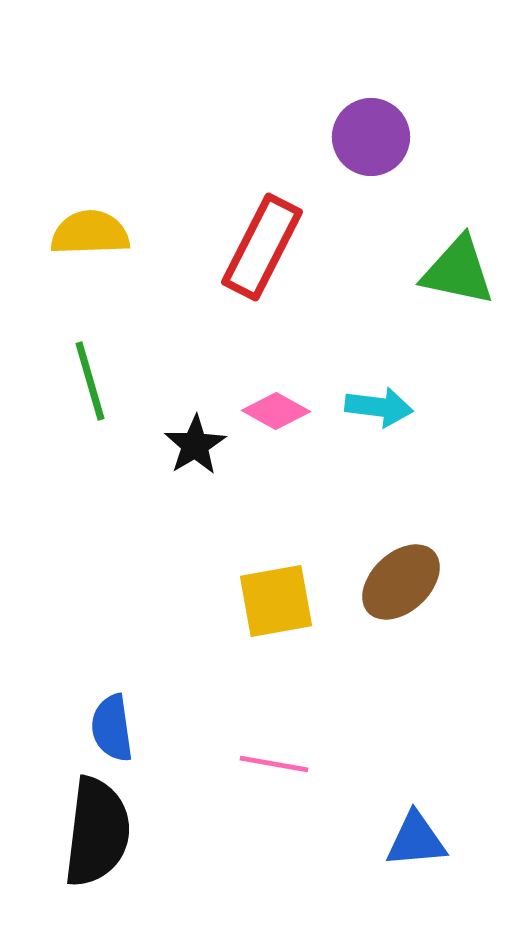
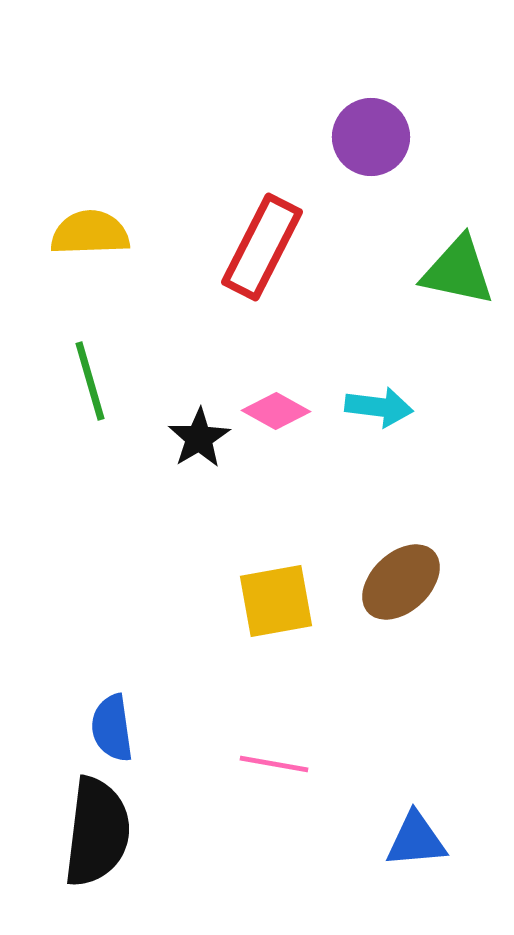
black star: moved 4 px right, 7 px up
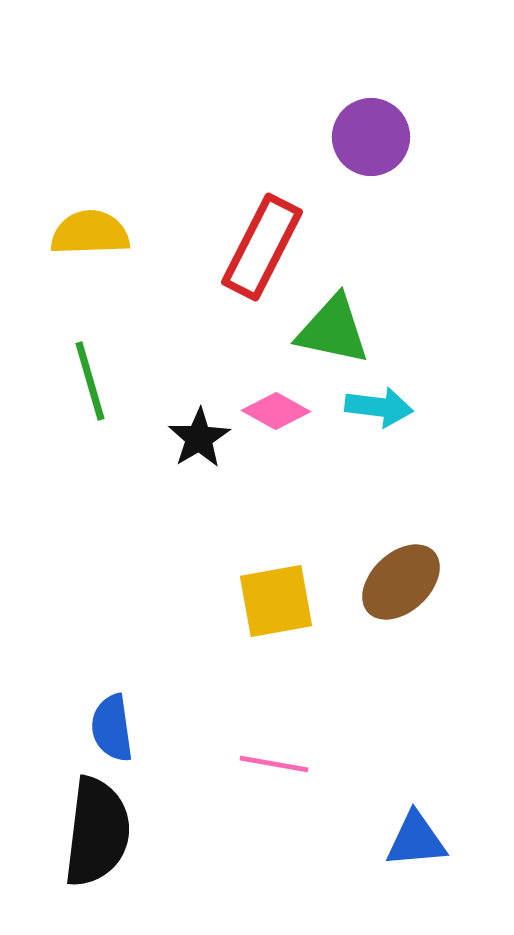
green triangle: moved 125 px left, 59 px down
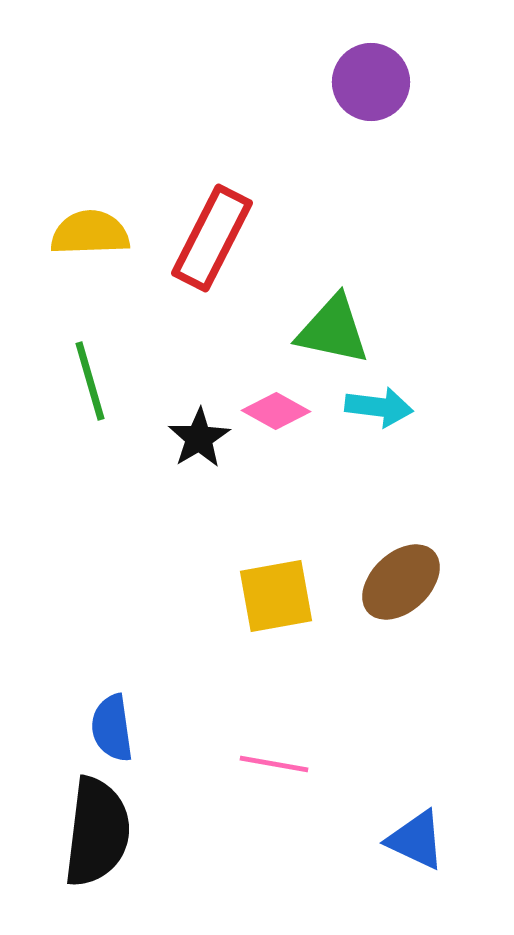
purple circle: moved 55 px up
red rectangle: moved 50 px left, 9 px up
yellow square: moved 5 px up
blue triangle: rotated 30 degrees clockwise
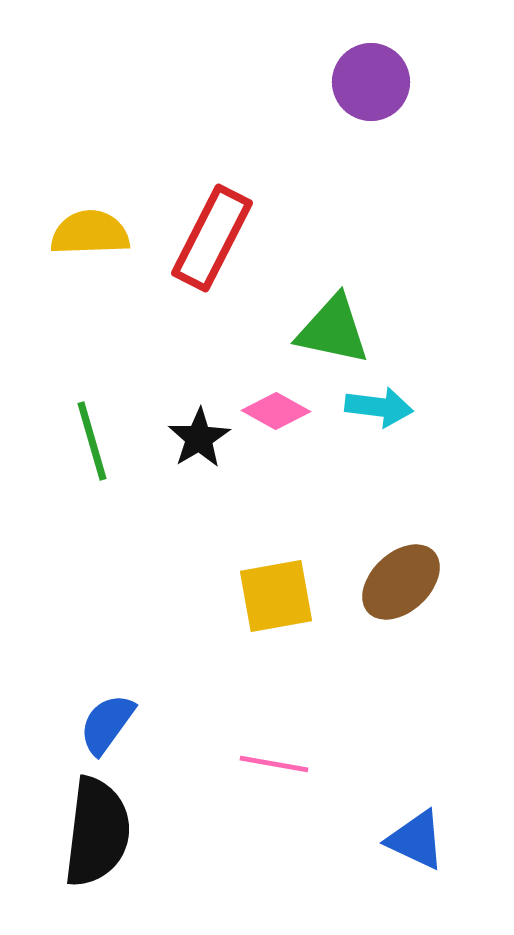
green line: moved 2 px right, 60 px down
blue semicircle: moved 5 px left, 4 px up; rotated 44 degrees clockwise
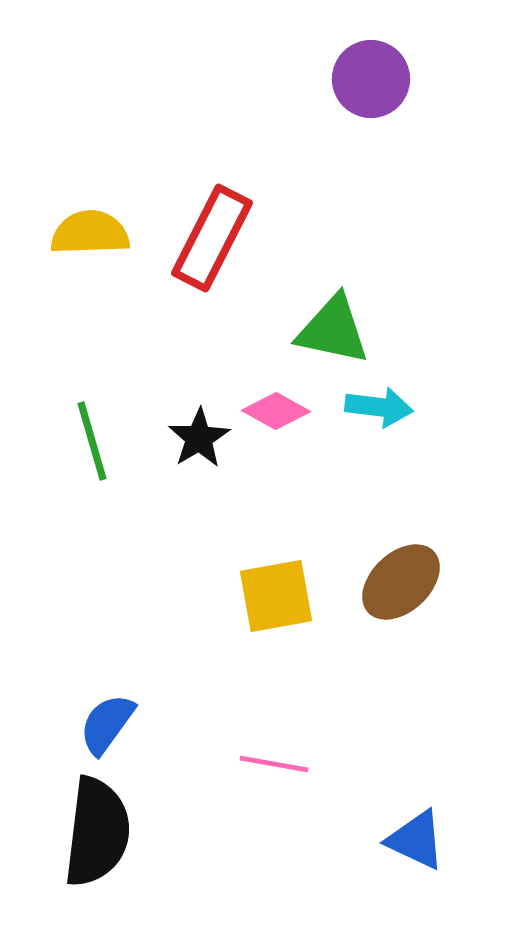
purple circle: moved 3 px up
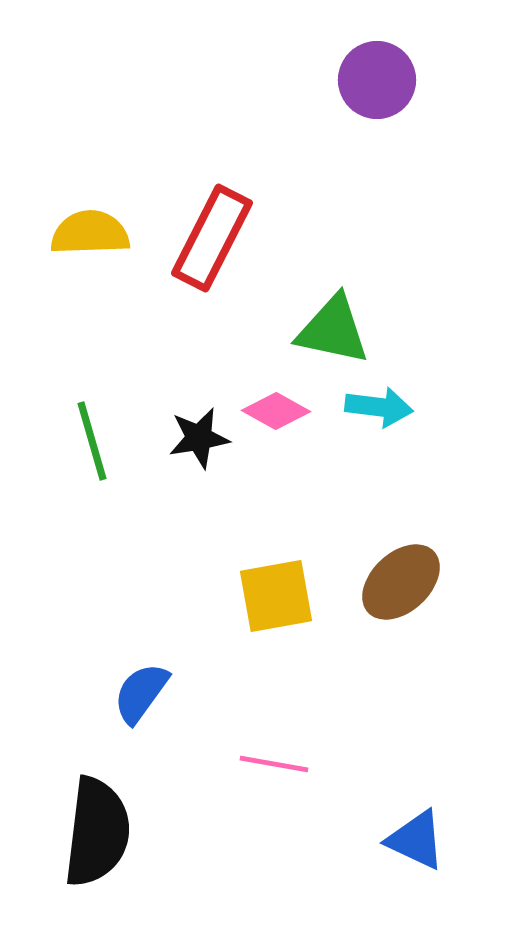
purple circle: moved 6 px right, 1 px down
black star: rotated 22 degrees clockwise
blue semicircle: moved 34 px right, 31 px up
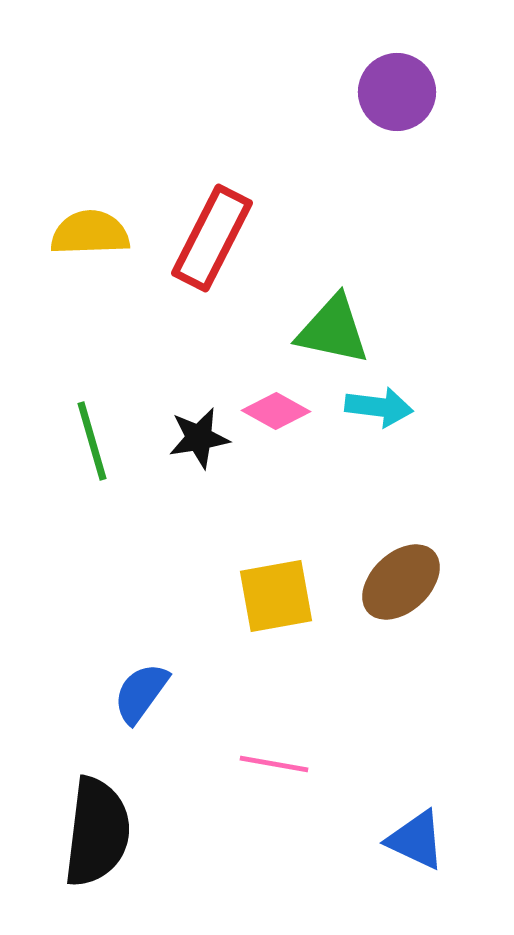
purple circle: moved 20 px right, 12 px down
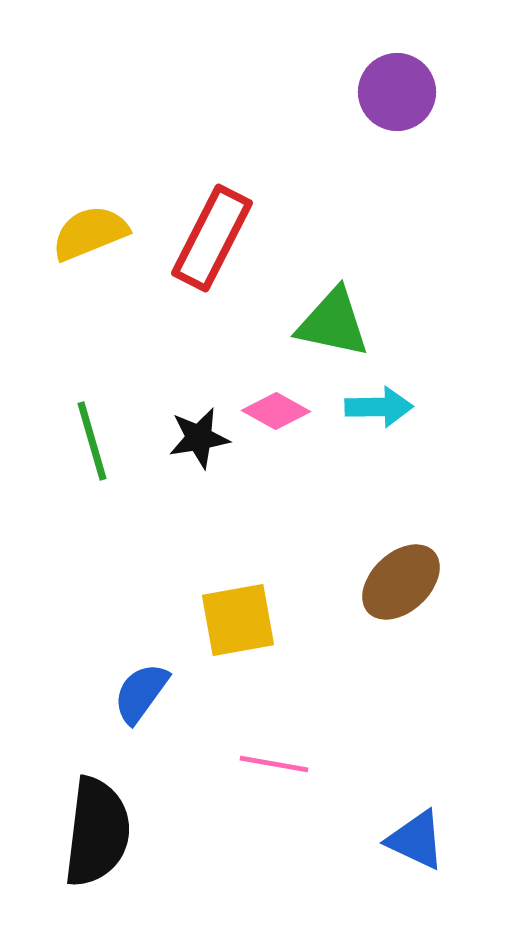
yellow semicircle: rotated 20 degrees counterclockwise
green triangle: moved 7 px up
cyan arrow: rotated 8 degrees counterclockwise
yellow square: moved 38 px left, 24 px down
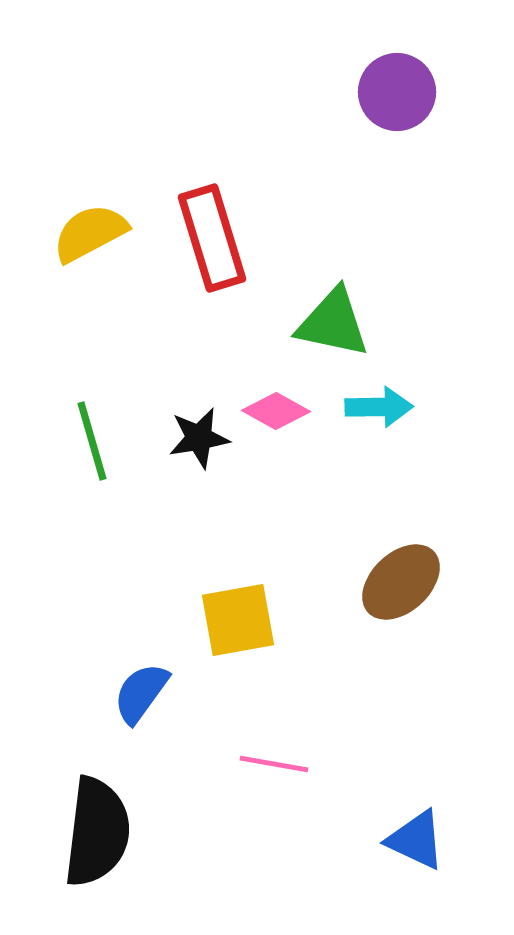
yellow semicircle: rotated 6 degrees counterclockwise
red rectangle: rotated 44 degrees counterclockwise
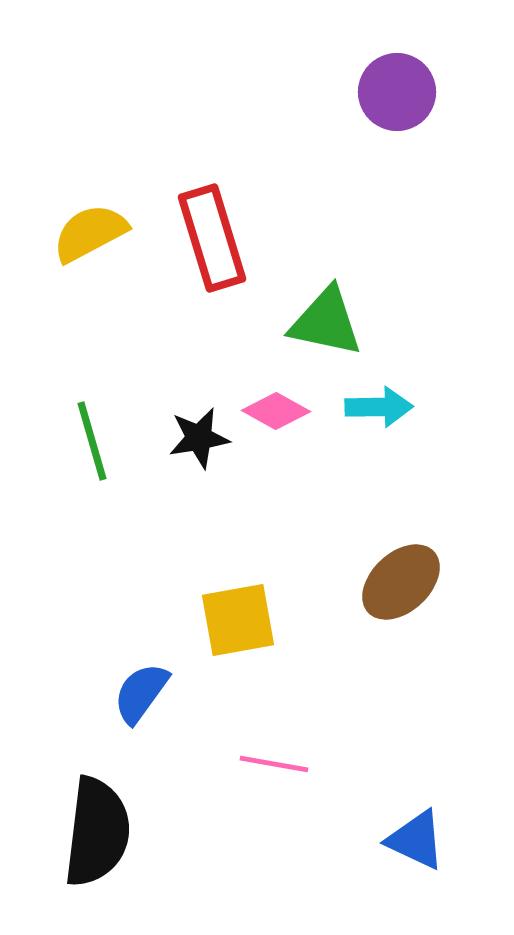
green triangle: moved 7 px left, 1 px up
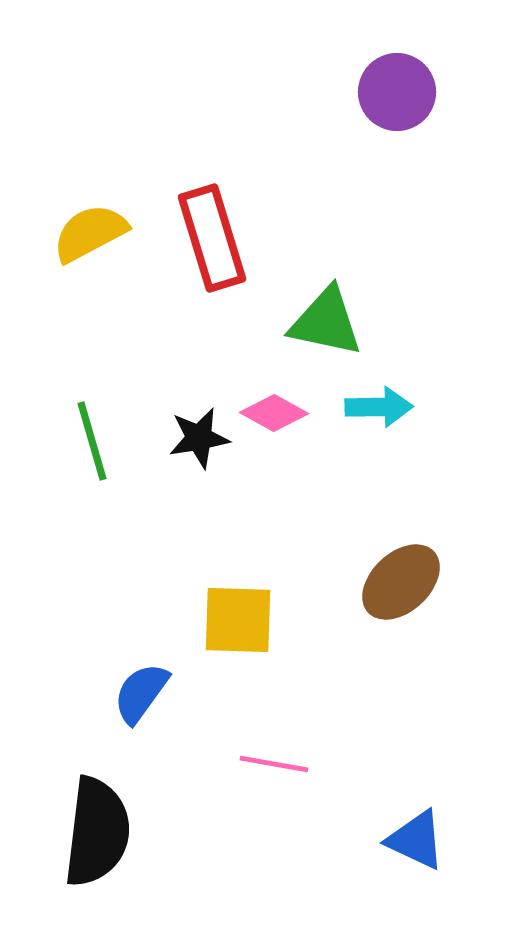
pink diamond: moved 2 px left, 2 px down
yellow square: rotated 12 degrees clockwise
